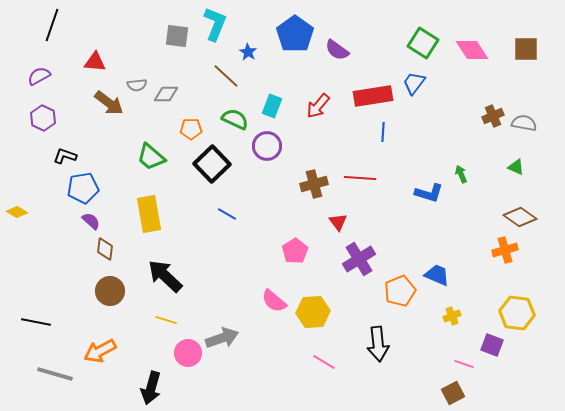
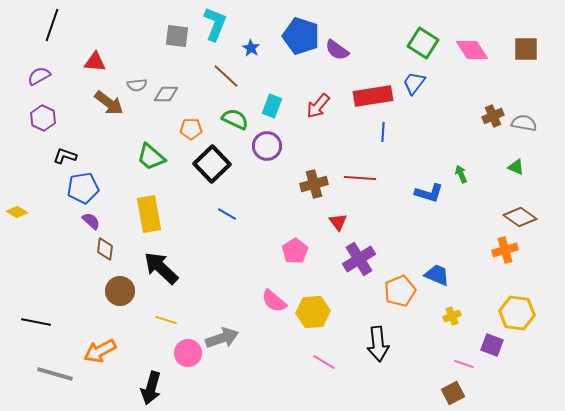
blue pentagon at (295, 34): moved 6 px right, 2 px down; rotated 18 degrees counterclockwise
blue star at (248, 52): moved 3 px right, 4 px up
black arrow at (165, 276): moved 4 px left, 8 px up
brown circle at (110, 291): moved 10 px right
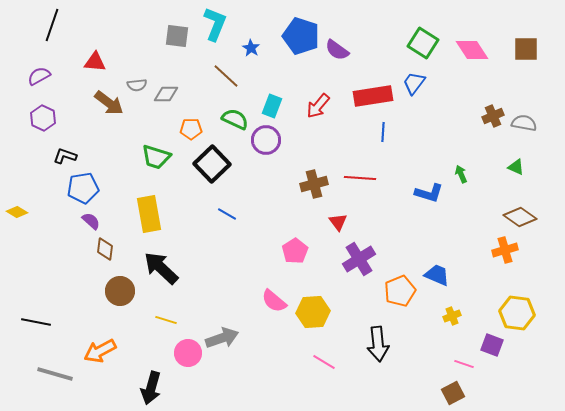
purple circle at (267, 146): moved 1 px left, 6 px up
green trapezoid at (151, 157): moved 5 px right; rotated 24 degrees counterclockwise
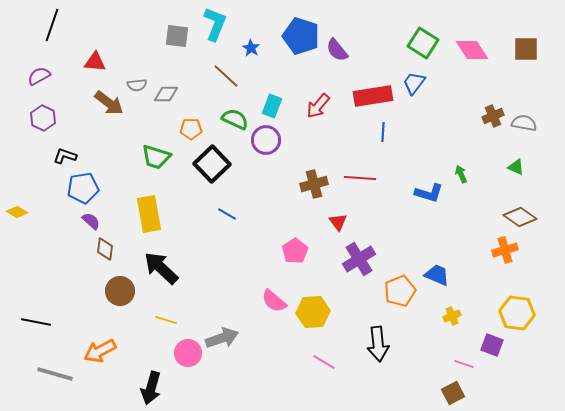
purple semicircle at (337, 50): rotated 15 degrees clockwise
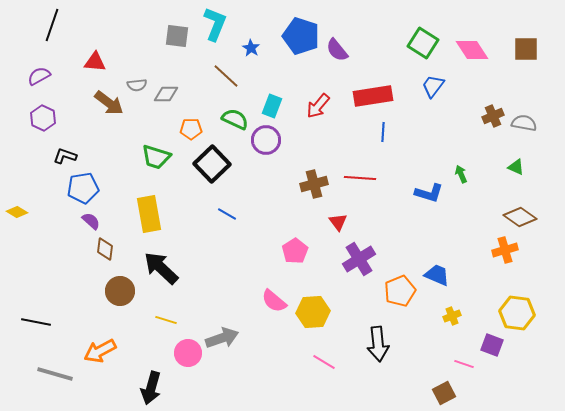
blue trapezoid at (414, 83): moved 19 px right, 3 px down
brown square at (453, 393): moved 9 px left
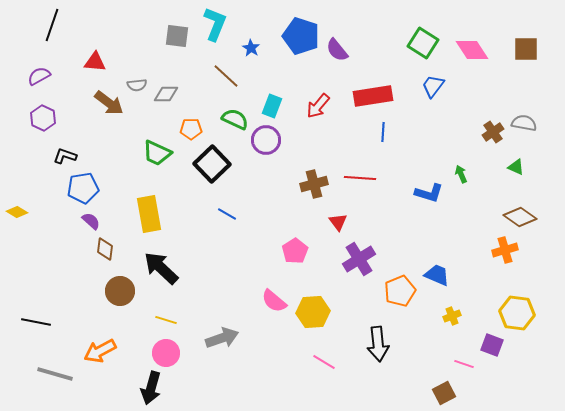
brown cross at (493, 116): moved 16 px down; rotated 10 degrees counterclockwise
green trapezoid at (156, 157): moved 1 px right, 4 px up; rotated 8 degrees clockwise
pink circle at (188, 353): moved 22 px left
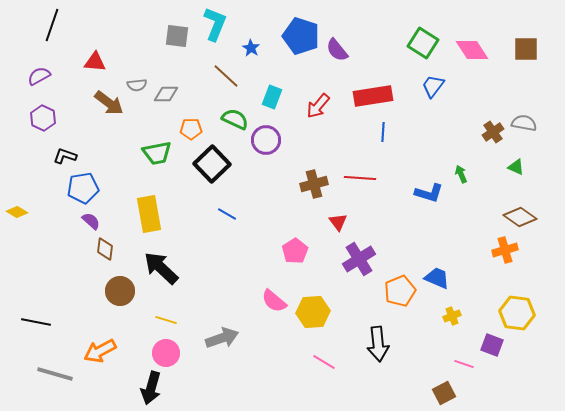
cyan rectangle at (272, 106): moved 9 px up
green trapezoid at (157, 153): rotated 36 degrees counterclockwise
blue trapezoid at (437, 275): moved 3 px down
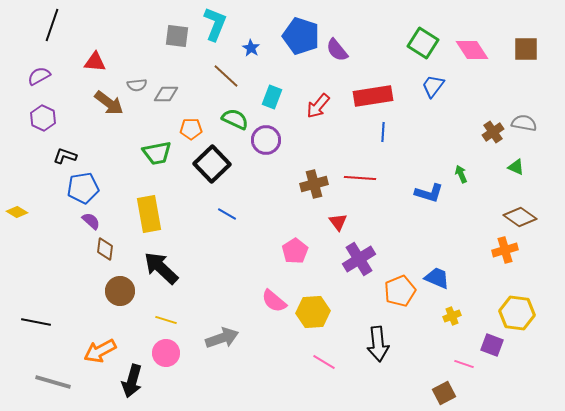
gray line at (55, 374): moved 2 px left, 8 px down
black arrow at (151, 388): moved 19 px left, 7 px up
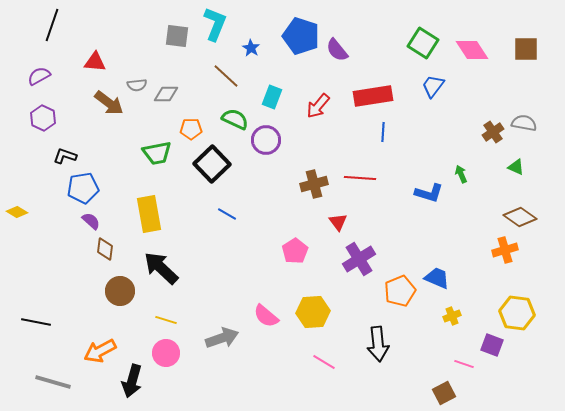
pink semicircle at (274, 301): moved 8 px left, 15 px down
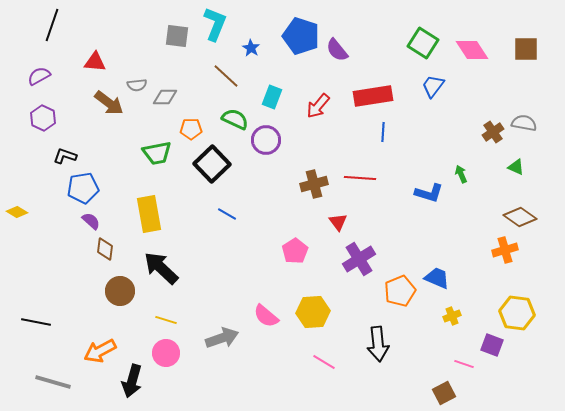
gray diamond at (166, 94): moved 1 px left, 3 px down
